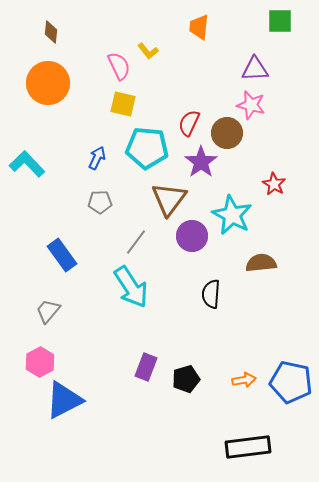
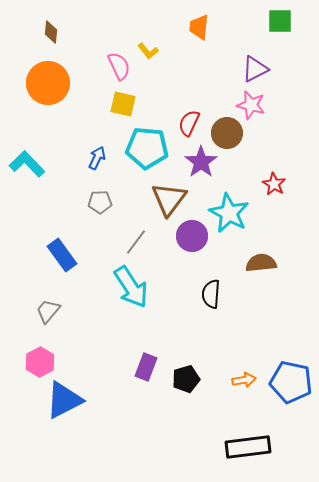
purple triangle: rotated 24 degrees counterclockwise
cyan star: moved 3 px left, 2 px up
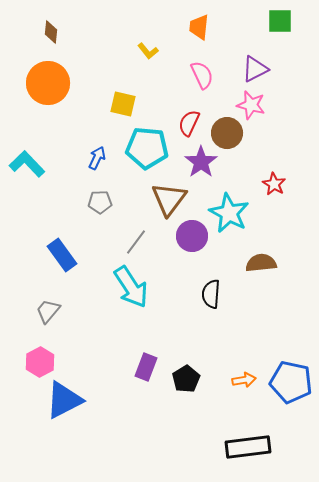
pink semicircle: moved 83 px right, 9 px down
black pentagon: rotated 16 degrees counterclockwise
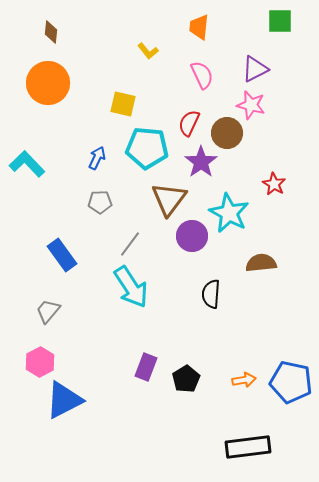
gray line: moved 6 px left, 2 px down
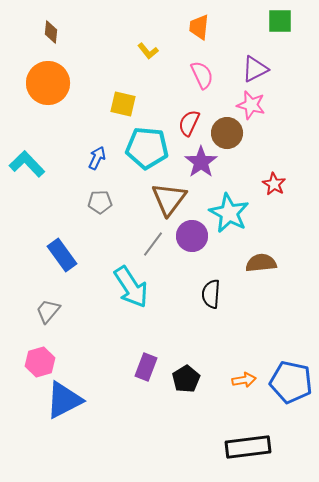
gray line: moved 23 px right
pink hexagon: rotated 12 degrees clockwise
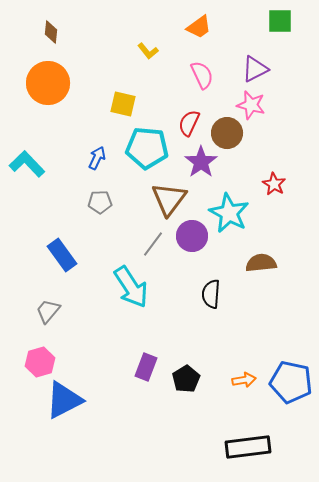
orange trapezoid: rotated 132 degrees counterclockwise
